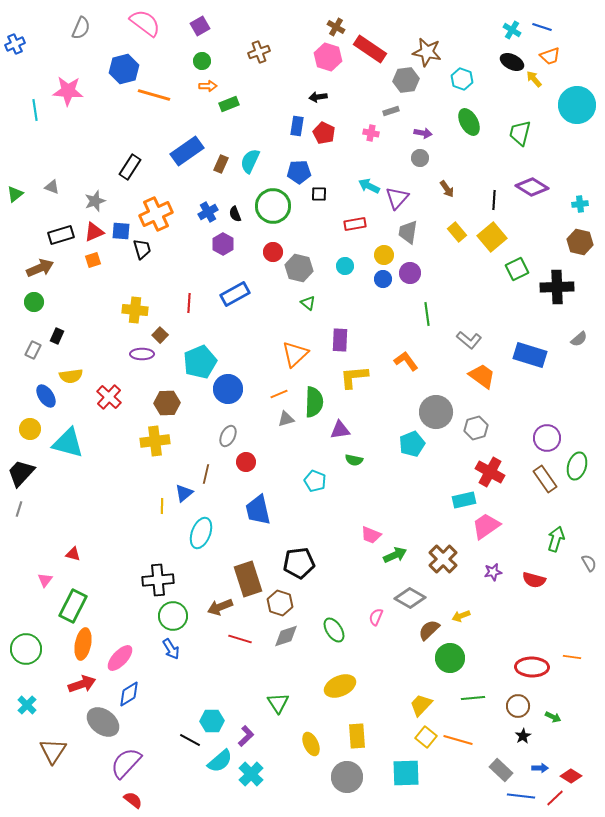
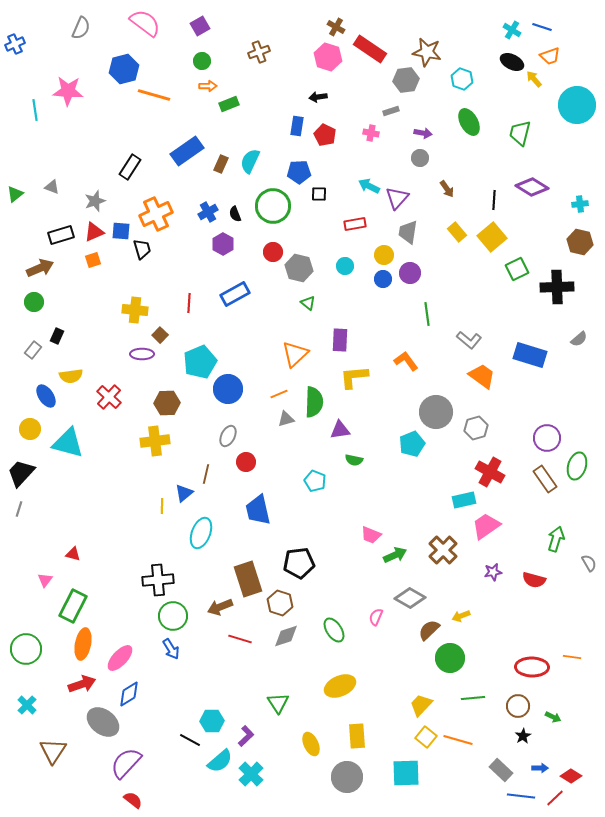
red pentagon at (324, 133): moved 1 px right, 2 px down
gray rectangle at (33, 350): rotated 12 degrees clockwise
brown cross at (443, 559): moved 9 px up
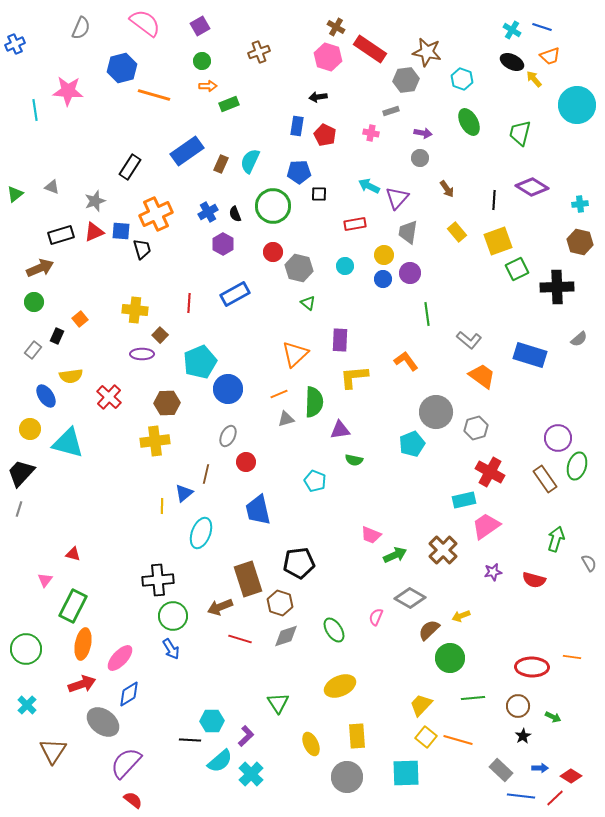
blue hexagon at (124, 69): moved 2 px left, 1 px up
yellow square at (492, 237): moved 6 px right, 4 px down; rotated 20 degrees clockwise
orange square at (93, 260): moved 13 px left, 59 px down; rotated 21 degrees counterclockwise
purple circle at (547, 438): moved 11 px right
black line at (190, 740): rotated 25 degrees counterclockwise
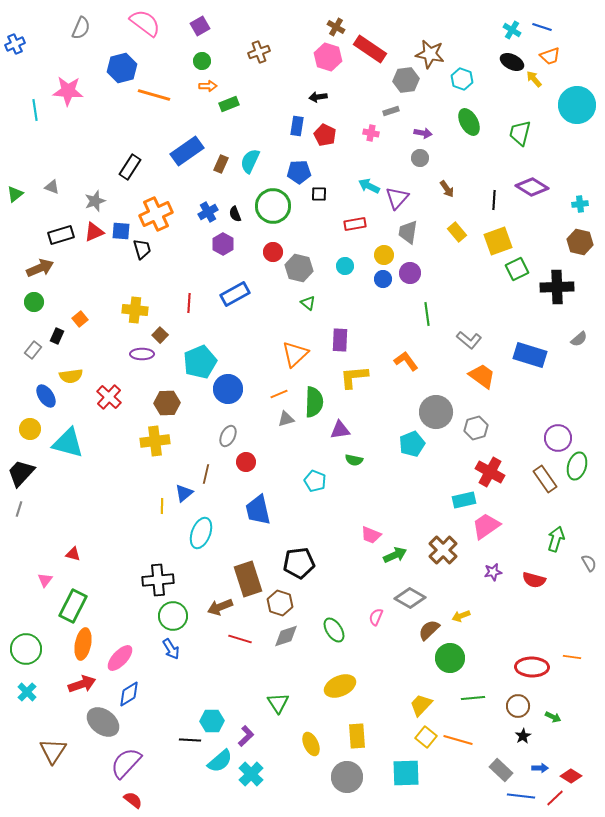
brown star at (427, 52): moved 3 px right, 2 px down
cyan cross at (27, 705): moved 13 px up
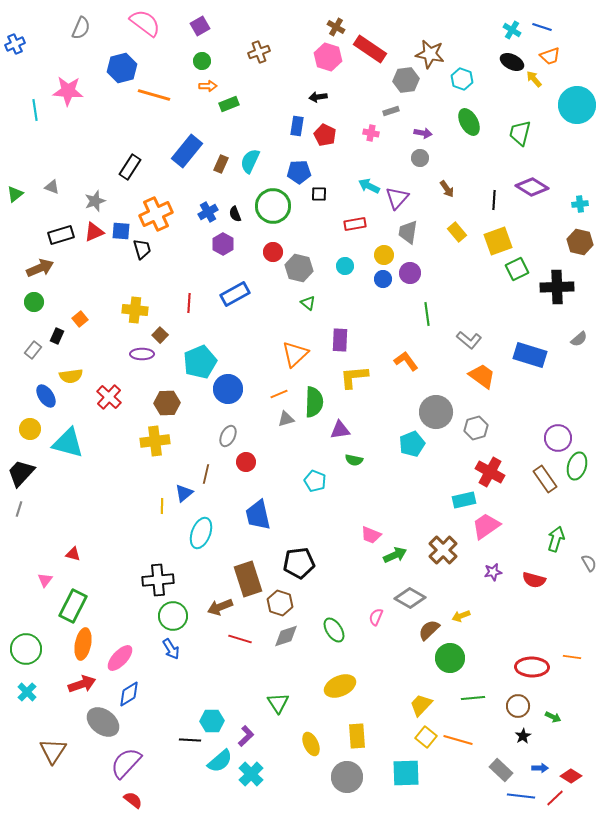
blue rectangle at (187, 151): rotated 16 degrees counterclockwise
blue trapezoid at (258, 510): moved 5 px down
